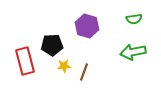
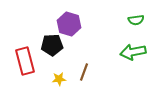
green semicircle: moved 2 px right, 1 px down
purple hexagon: moved 18 px left, 2 px up
yellow star: moved 5 px left, 13 px down
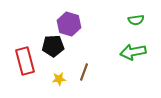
black pentagon: moved 1 px right, 1 px down
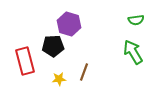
green arrow: rotated 70 degrees clockwise
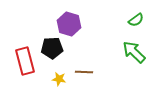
green semicircle: rotated 28 degrees counterclockwise
black pentagon: moved 1 px left, 2 px down
green arrow: moved 1 px right; rotated 15 degrees counterclockwise
brown line: rotated 72 degrees clockwise
yellow star: rotated 16 degrees clockwise
